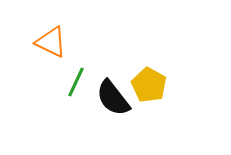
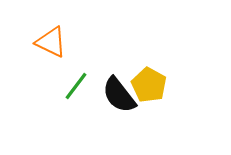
green line: moved 4 px down; rotated 12 degrees clockwise
black semicircle: moved 6 px right, 3 px up
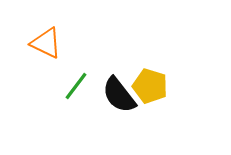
orange triangle: moved 5 px left, 1 px down
yellow pentagon: moved 1 px right, 1 px down; rotated 12 degrees counterclockwise
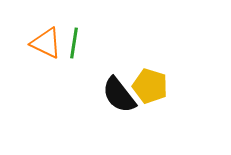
green line: moved 2 px left, 43 px up; rotated 28 degrees counterclockwise
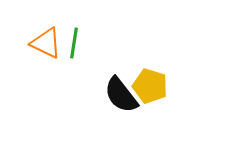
black semicircle: moved 2 px right
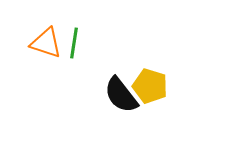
orange triangle: rotated 8 degrees counterclockwise
